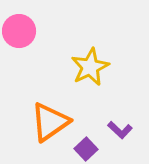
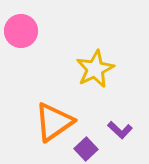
pink circle: moved 2 px right
yellow star: moved 5 px right, 2 px down
orange triangle: moved 4 px right
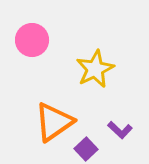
pink circle: moved 11 px right, 9 px down
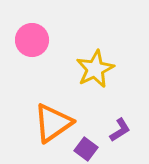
orange triangle: moved 1 px left, 1 px down
purple L-shape: rotated 75 degrees counterclockwise
purple square: rotated 10 degrees counterclockwise
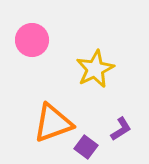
orange triangle: rotated 15 degrees clockwise
purple L-shape: moved 1 px right, 1 px up
purple square: moved 2 px up
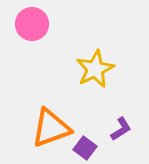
pink circle: moved 16 px up
orange triangle: moved 2 px left, 5 px down
purple square: moved 1 px left, 1 px down
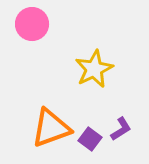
yellow star: moved 1 px left
purple square: moved 5 px right, 9 px up
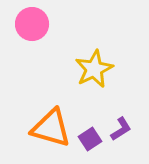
orange triangle: rotated 36 degrees clockwise
purple square: rotated 20 degrees clockwise
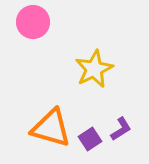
pink circle: moved 1 px right, 2 px up
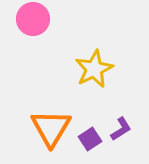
pink circle: moved 3 px up
orange triangle: rotated 45 degrees clockwise
